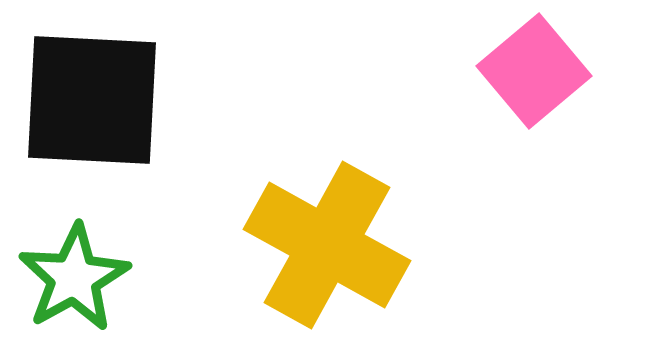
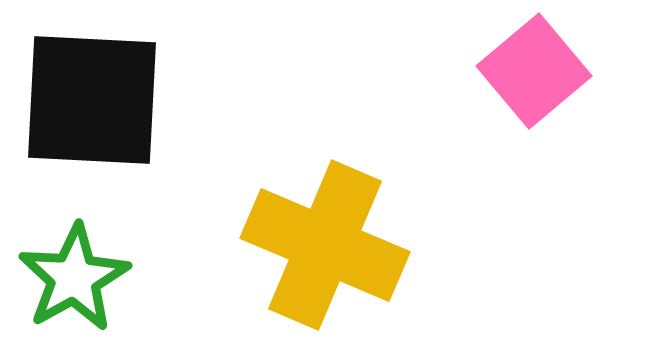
yellow cross: moved 2 px left; rotated 6 degrees counterclockwise
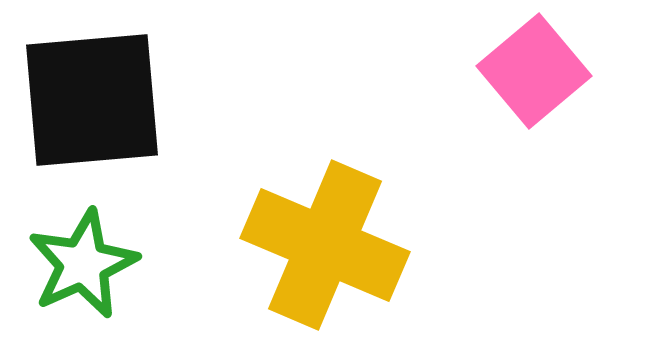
black square: rotated 8 degrees counterclockwise
green star: moved 9 px right, 14 px up; rotated 5 degrees clockwise
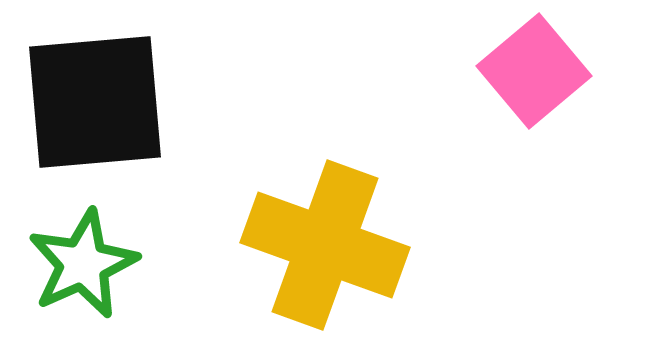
black square: moved 3 px right, 2 px down
yellow cross: rotated 3 degrees counterclockwise
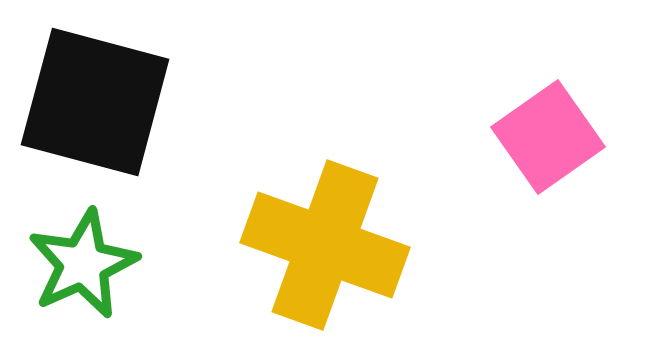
pink square: moved 14 px right, 66 px down; rotated 5 degrees clockwise
black square: rotated 20 degrees clockwise
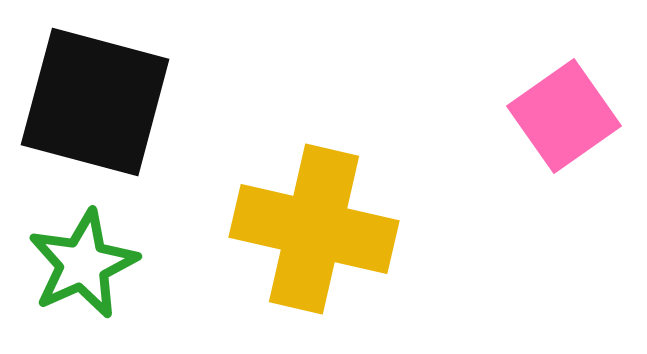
pink square: moved 16 px right, 21 px up
yellow cross: moved 11 px left, 16 px up; rotated 7 degrees counterclockwise
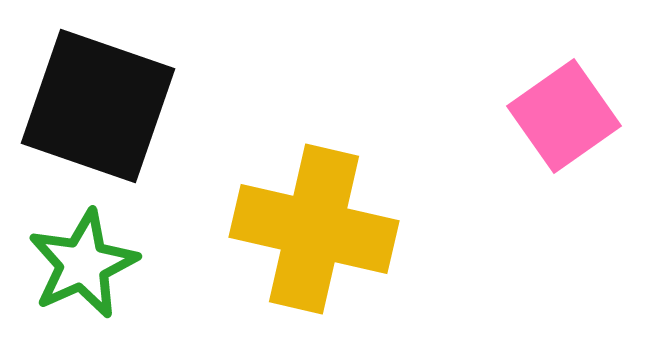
black square: moved 3 px right, 4 px down; rotated 4 degrees clockwise
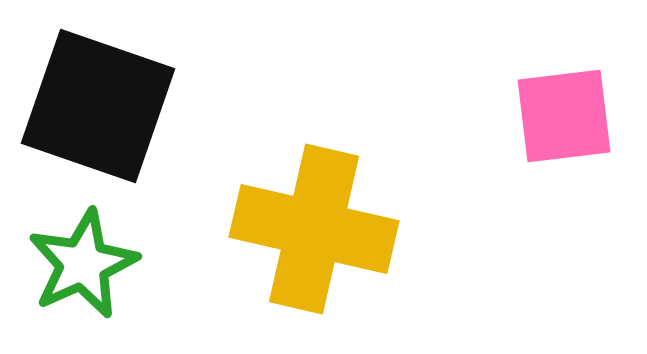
pink square: rotated 28 degrees clockwise
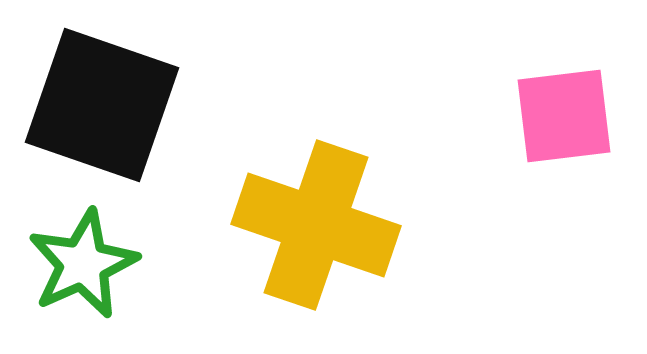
black square: moved 4 px right, 1 px up
yellow cross: moved 2 px right, 4 px up; rotated 6 degrees clockwise
